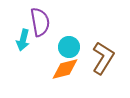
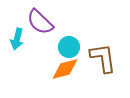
purple semicircle: rotated 144 degrees clockwise
cyan arrow: moved 6 px left, 1 px up
brown L-shape: rotated 40 degrees counterclockwise
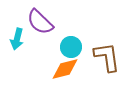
cyan circle: moved 2 px right
brown L-shape: moved 4 px right, 1 px up
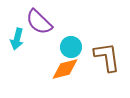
purple semicircle: moved 1 px left
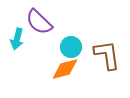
brown L-shape: moved 2 px up
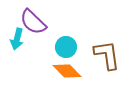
purple semicircle: moved 6 px left
cyan circle: moved 5 px left
orange diamond: moved 2 px right, 2 px down; rotated 60 degrees clockwise
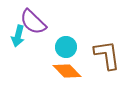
cyan arrow: moved 1 px right, 3 px up
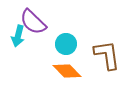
cyan circle: moved 3 px up
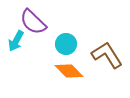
cyan arrow: moved 2 px left, 5 px down; rotated 15 degrees clockwise
brown L-shape: rotated 24 degrees counterclockwise
orange diamond: moved 2 px right
